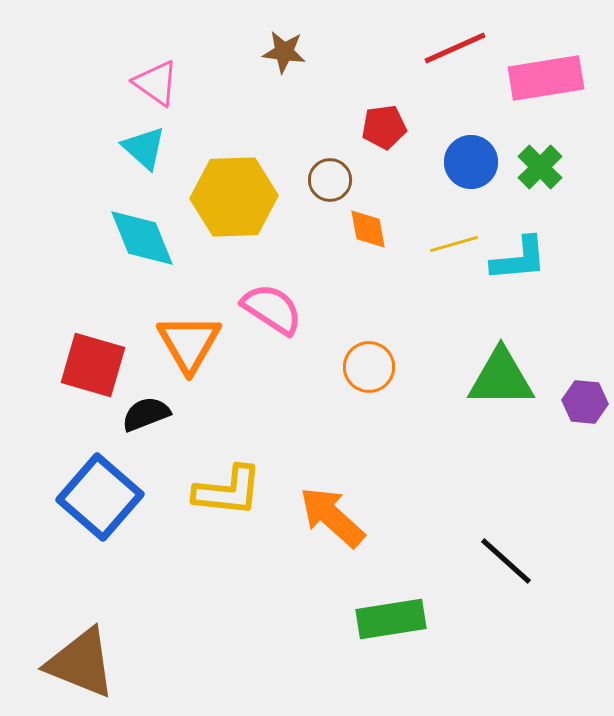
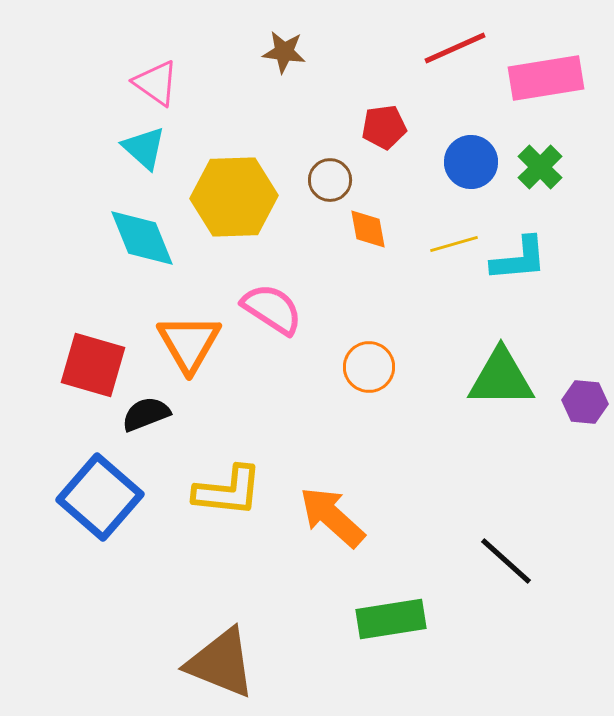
brown triangle: moved 140 px right
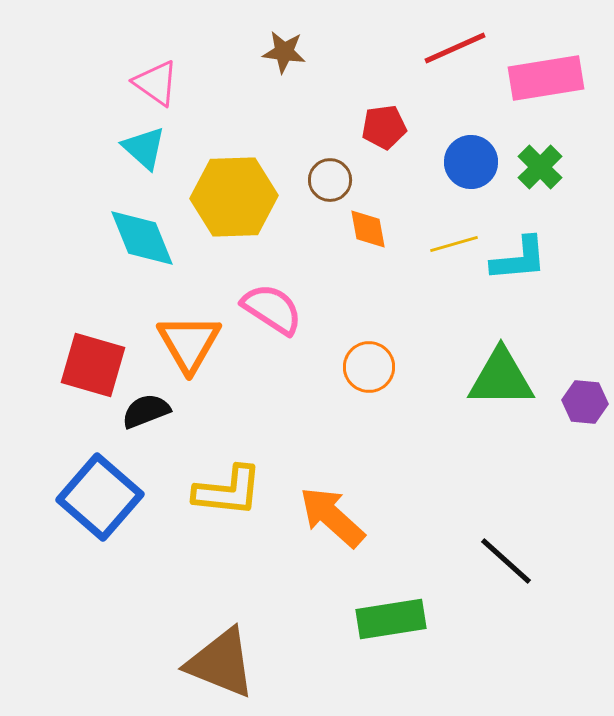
black semicircle: moved 3 px up
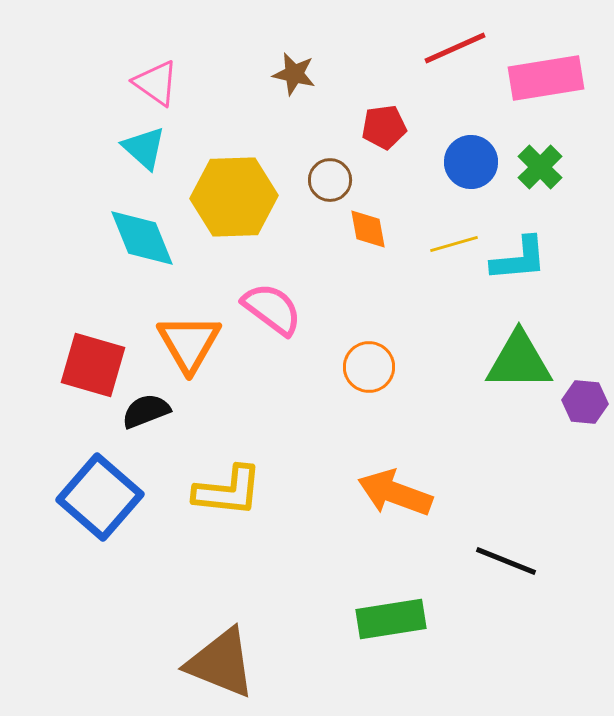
brown star: moved 10 px right, 22 px down; rotated 6 degrees clockwise
pink semicircle: rotated 4 degrees clockwise
green triangle: moved 18 px right, 17 px up
orange arrow: moved 63 px right, 24 px up; rotated 22 degrees counterclockwise
black line: rotated 20 degrees counterclockwise
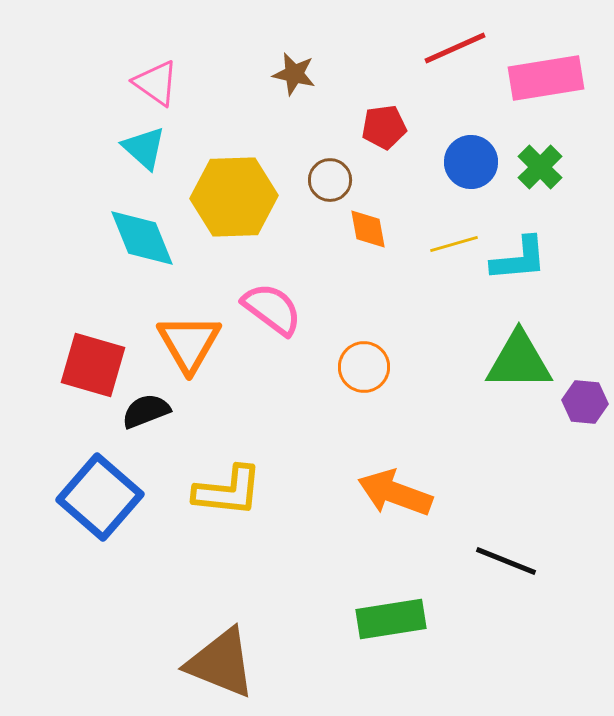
orange circle: moved 5 px left
